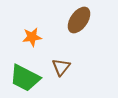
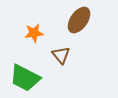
orange star: moved 2 px right, 4 px up
brown triangle: moved 12 px up; rotated 18 degrees counterclockwise
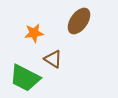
brown ellipse: moved 1 px down
brown triangle: moved 8 px left, 4 px down; rotated 18 degrees counterclockwise
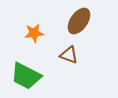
brown triangle: moved 16 px right, 4 px up; rotated 12 degrees counterclockwise
green trapezoid: moved 1 px right, 2 px up
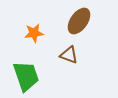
green trapezoid: rotated 136 degrees counterclockwise
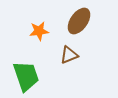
orange star: moved 5 px right, 2 px up
brown triangle: rotated 42 degrees counterclockwise
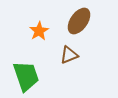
orange star: rotated 24 degrees counterclockwise
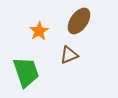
green trapezoid: moved 4 px up
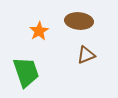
brown ellipse: rotated 60 degrees clockwise
brown triangle: moved 17 px right
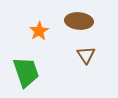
brown triangle: rotated 42 degrees counterclockwise
